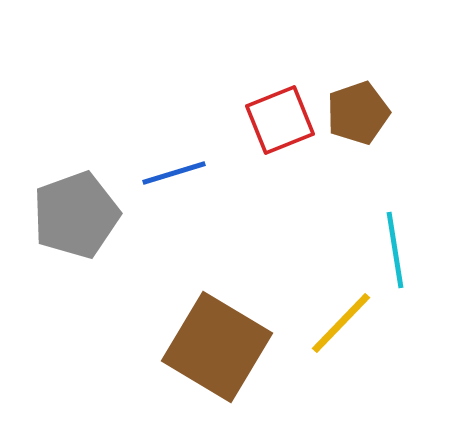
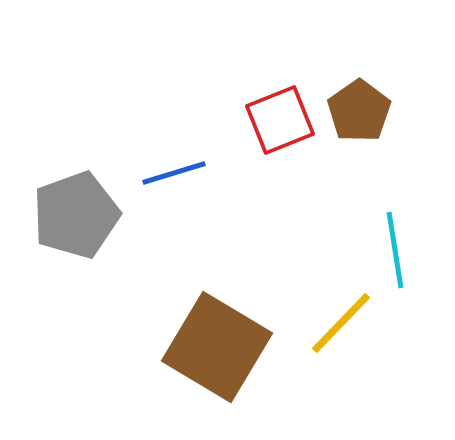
brown pentagon: moved 1 px right, 2 px up; rotated 16 degrees counterclockwise
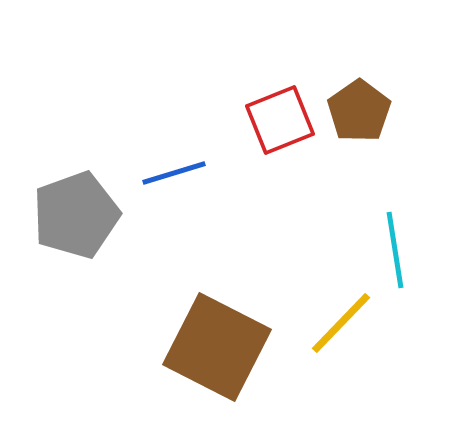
brown square: rotated 4 degrees counterclockwise
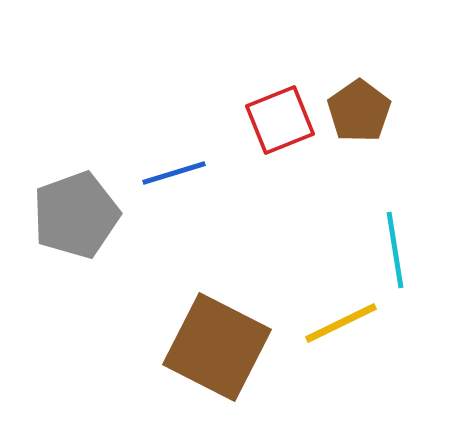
yellow line: rotated 20 degrees clockwise
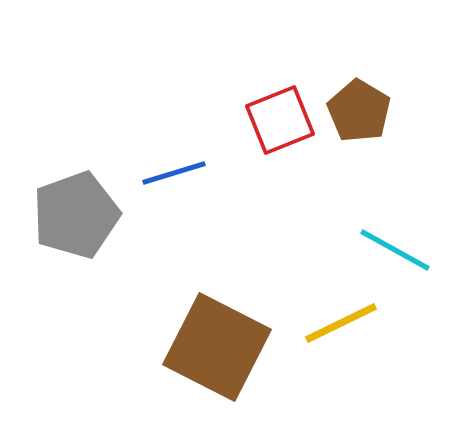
brown pentagon: rotated 6 degrees counterclockwise
cyan line: rotated 52 degrees counterclockwise
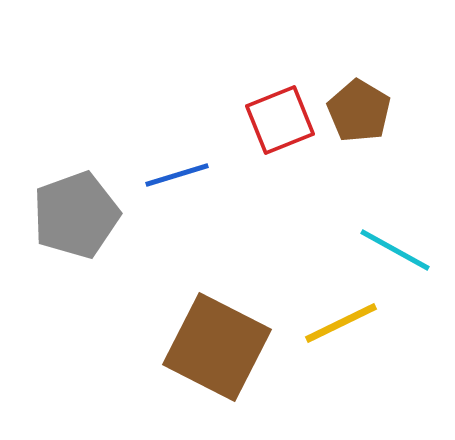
blue line: moved 3 px right, 2 px down
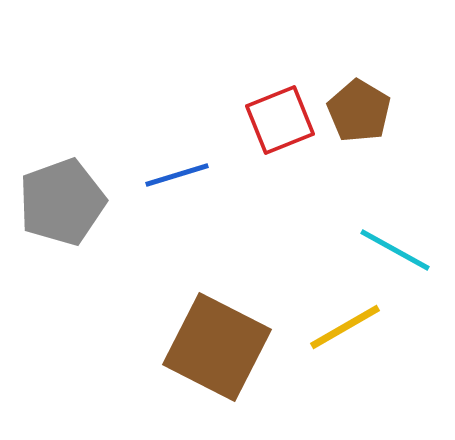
gray pentagon: moved 14 px left, 13 px up
yellow line: moved 4 px right, 4 px down; rotated 4 degrees counterclockwise
